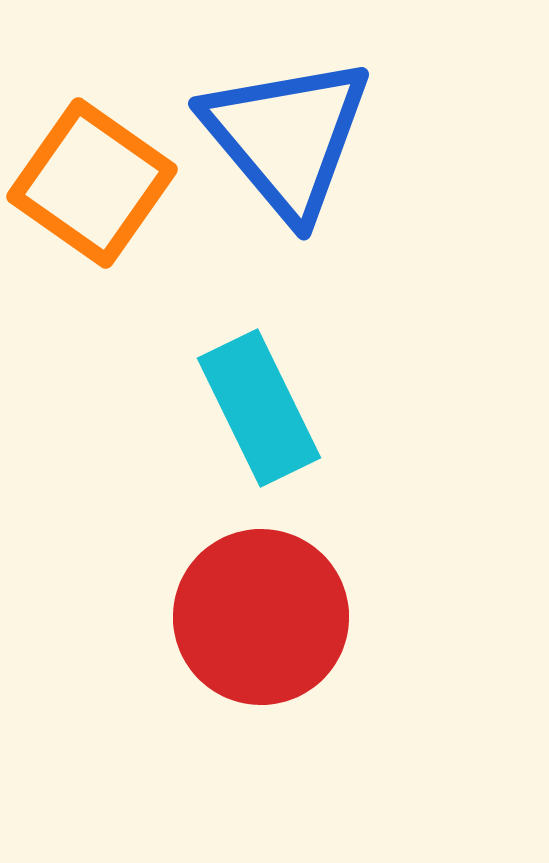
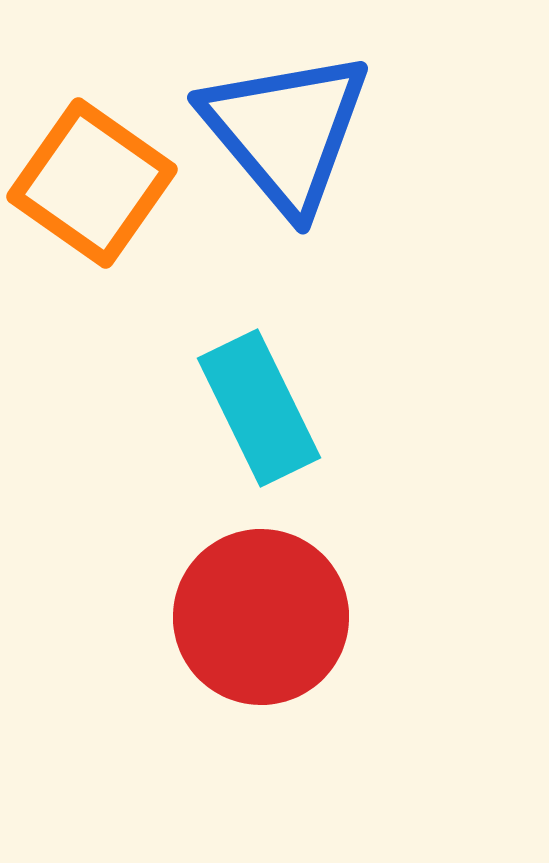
blue triangle: moved 1 px left, 6 px up
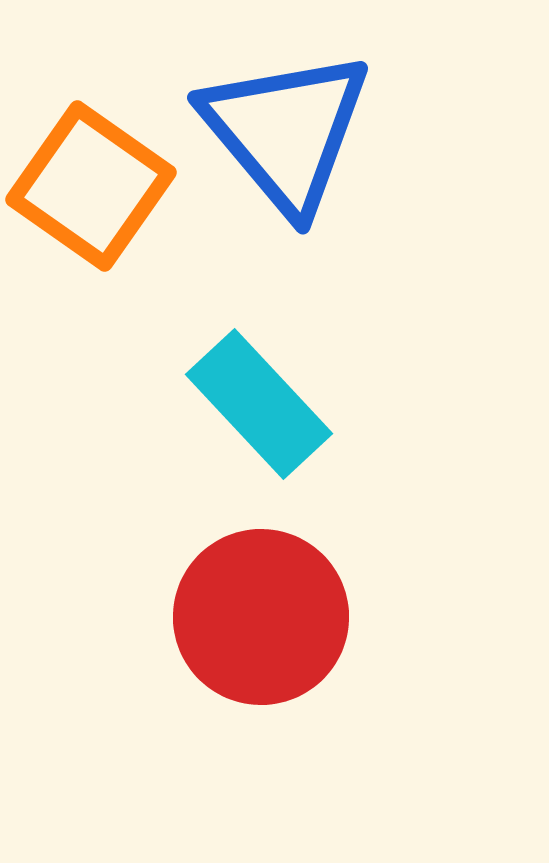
orange square: moved 1 px left, 3 px down
cyan rectangle: moved 4 px up; rotated 17 degrees counterclockwise
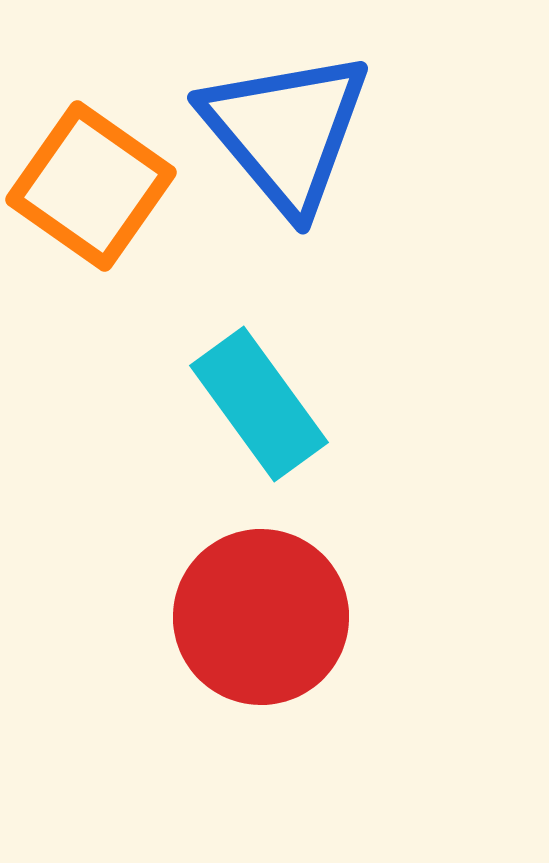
cyan rectangle: rotated 7 degrees clockwise
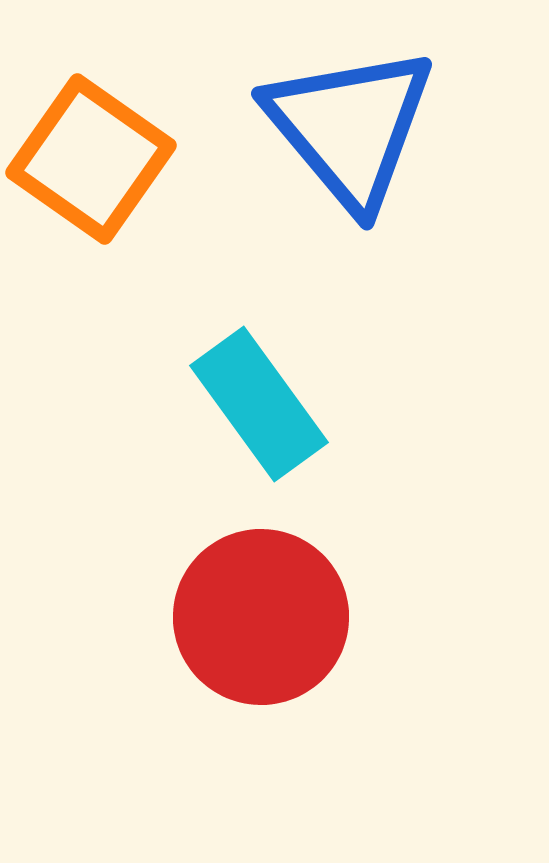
blue triangle: moved 64 px right, 4 px up
orange square: moved 27 px up
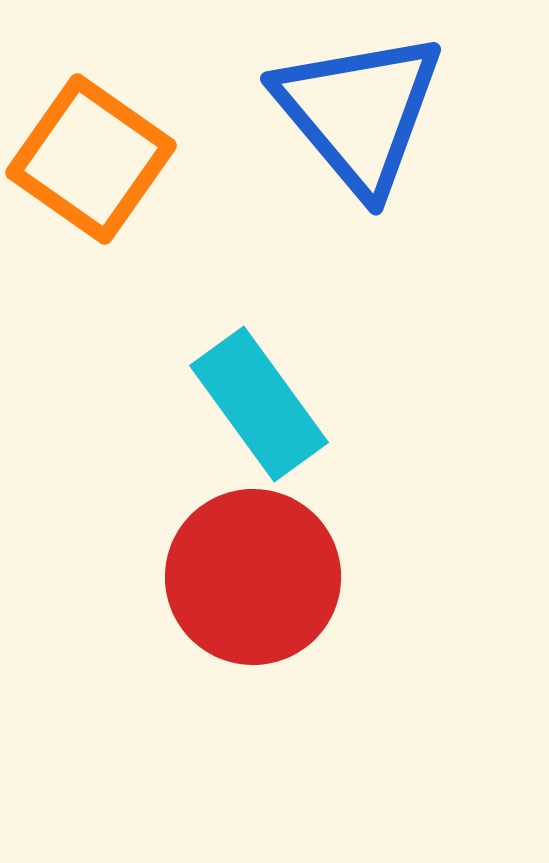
blue triangle: moved 9 px right, 15 px up
red circle: moved 8 px left, 40 px up
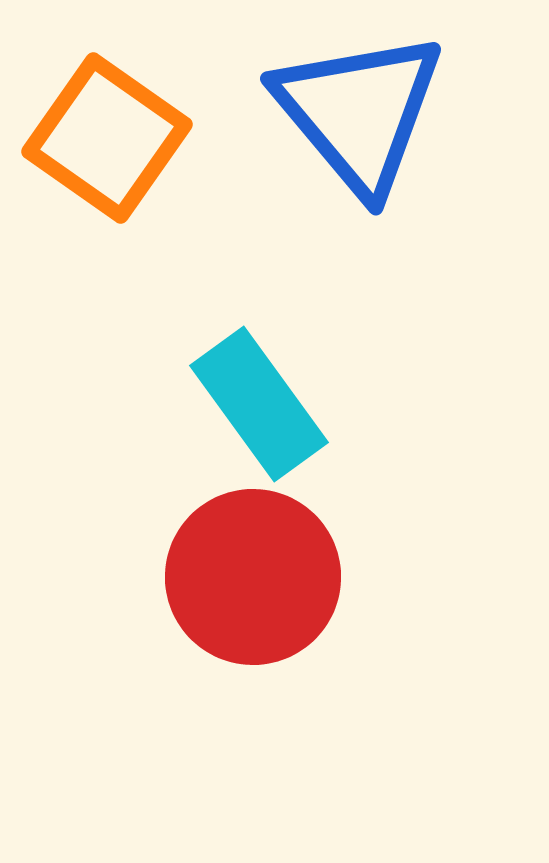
orange square: moved 16 px right, 21 px up
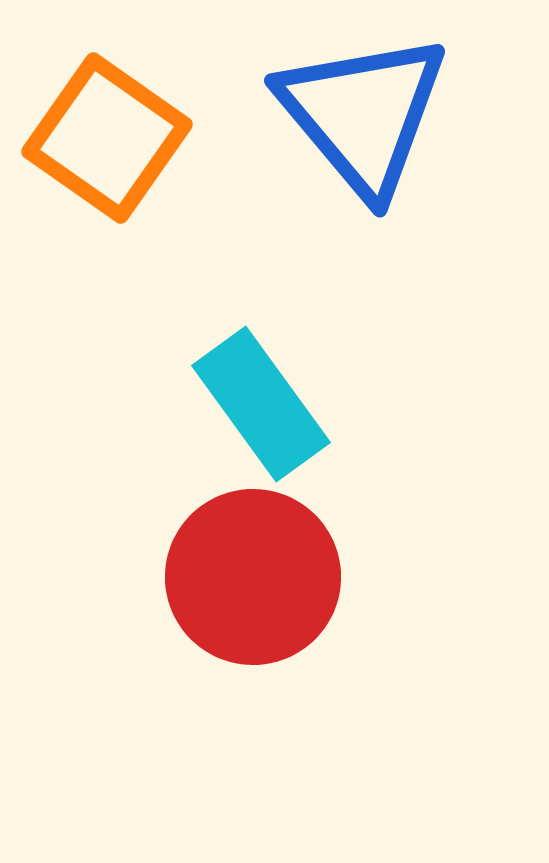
blue triangle: moved 4 px right, 2 px down
cyan rectangle: moved 2 px right
